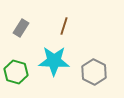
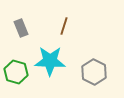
gray rectangle: rotated 54 degrees counterclockwise
cyan star: moved 4 px left
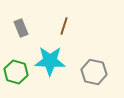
gray hexagon: rotated 15 degrees counterclockwise
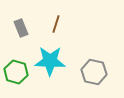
brown line: moved 8 px left, 2 px up
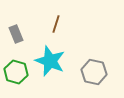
gray rectangle: moved 5 px left, 6 px down
cyan star: rotated 20 degrees clockwise
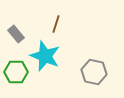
gray rectangle: rotated 18 degrees counterclockwise
cyan star: moved 5 px left, 5 px up
green hexagon: rotated 15 degrees counterclockwise
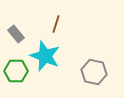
green hexagon: moved 1 px up
